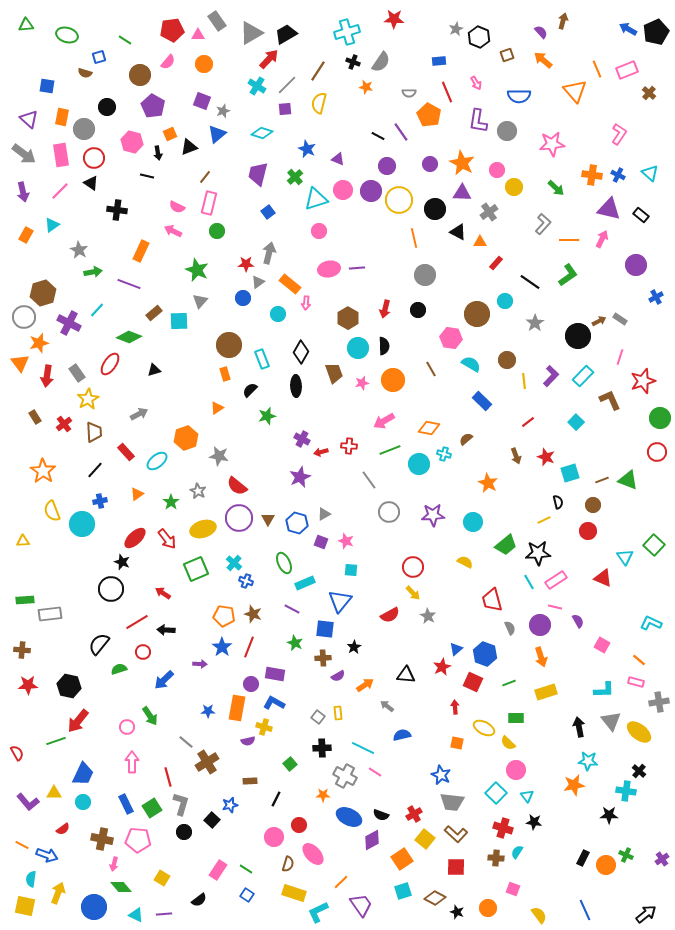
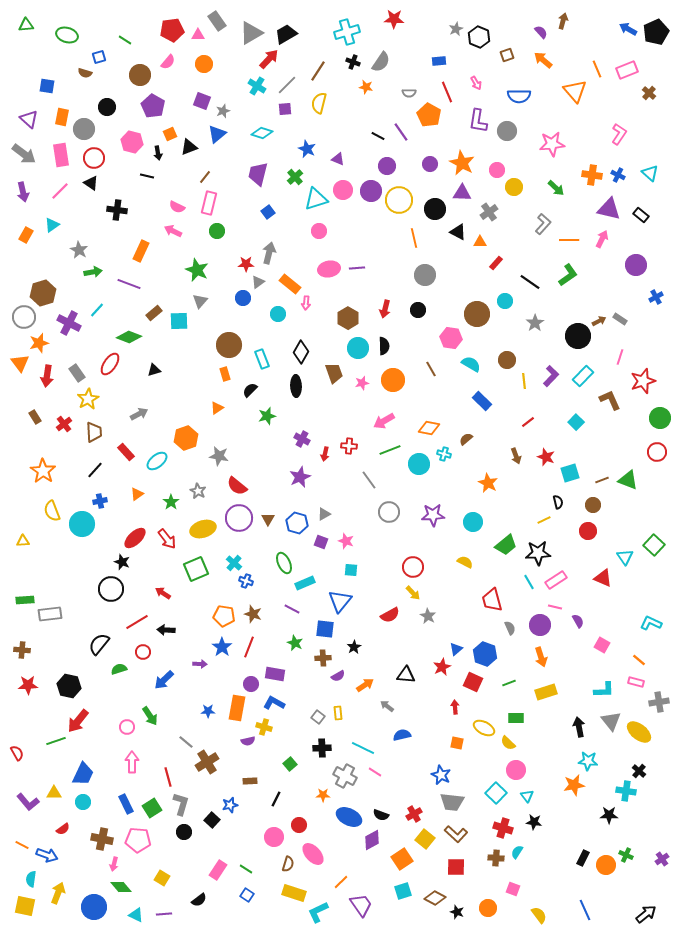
red arrow at (321, 452): moved 4 px right, 2 px down; rotated 64 degrees counterclockwise
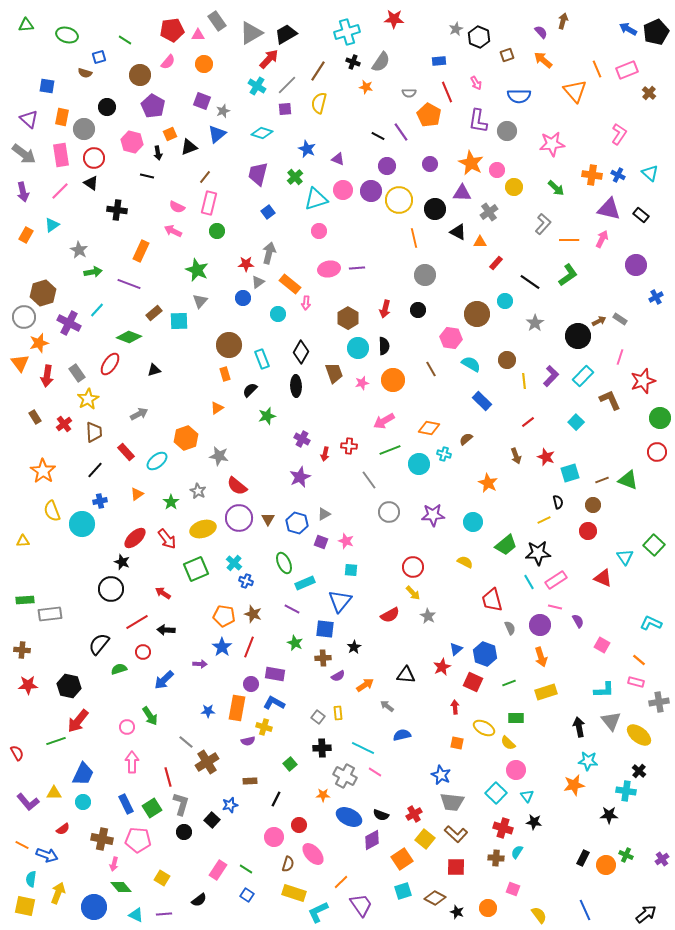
orange star at (462, 163): moved 9 px right
yellow ellipse at (639, 732): moved 3 px down
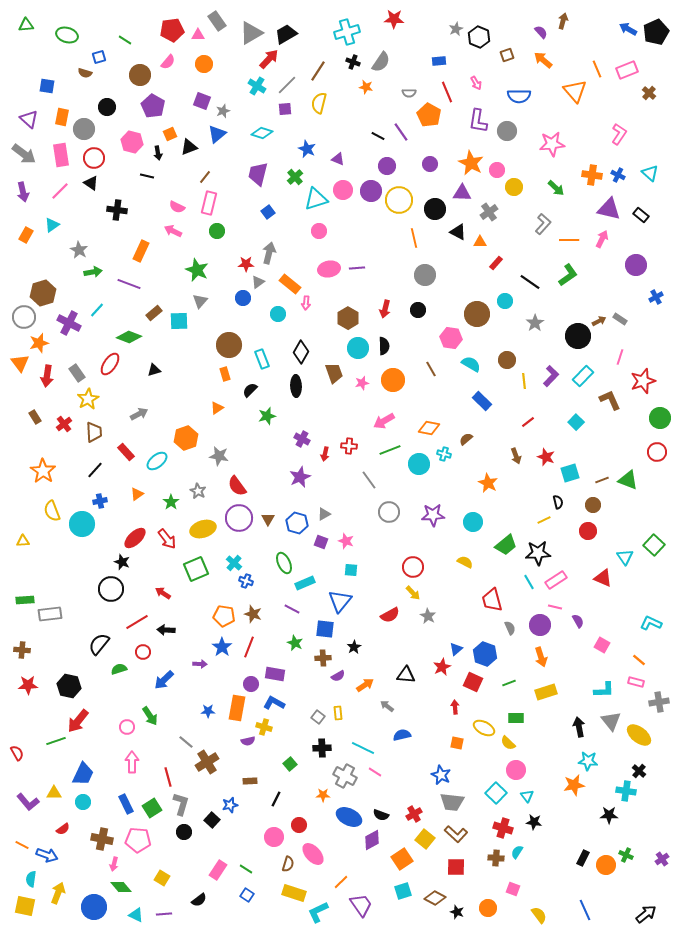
red semicircle at (237, 486): rotated 15 degrees clockwise
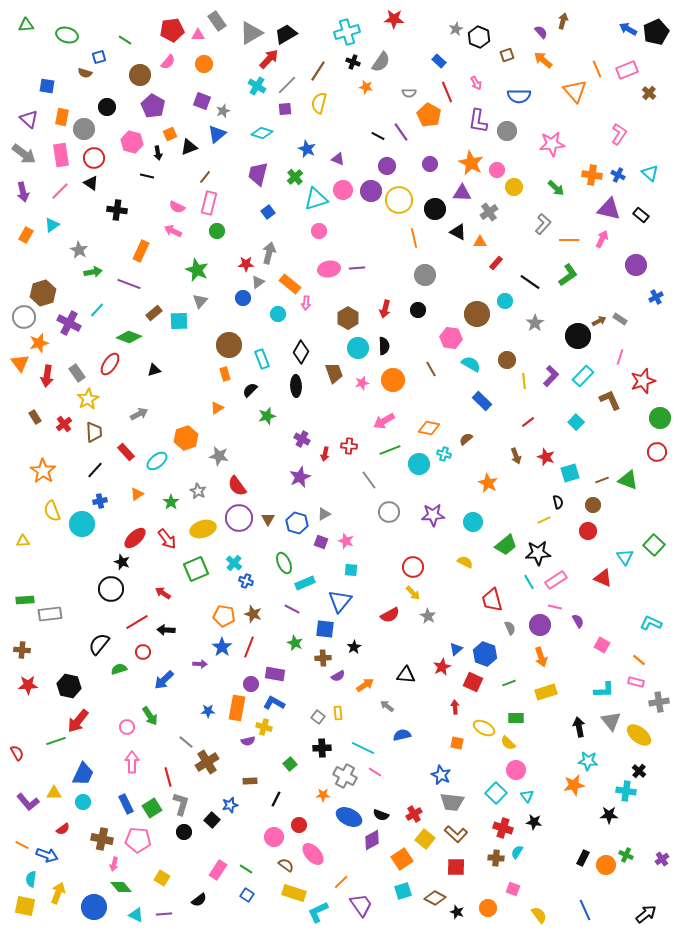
blue rectangle at (439, 61): rotated 48 degrees clockwise
brown semicircle at (288, 864): moved 2 px left, 1 px down; rotated 70 degrees counterclockwise
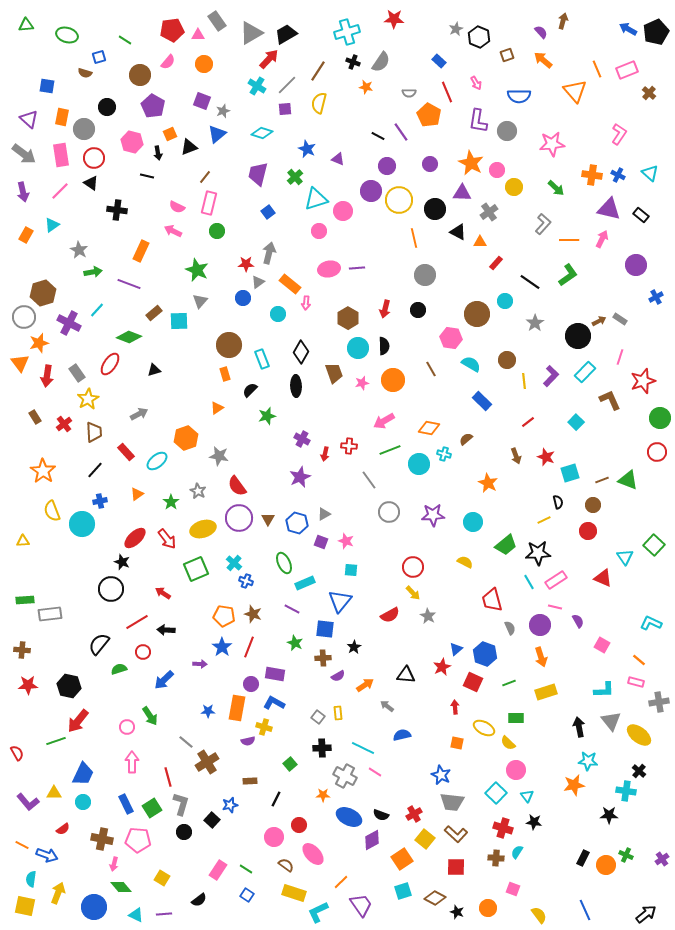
pink circle at (343, 190): moved 21 px down
cyan rectangle at (583, 376): moved 2 px right, 4 px up
